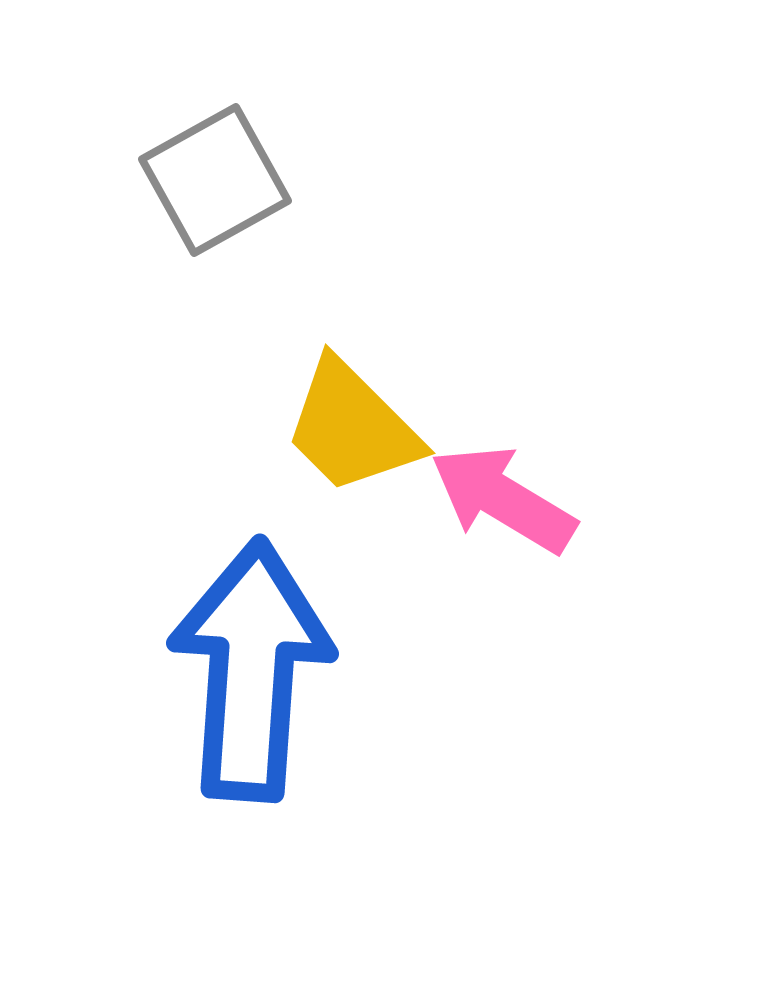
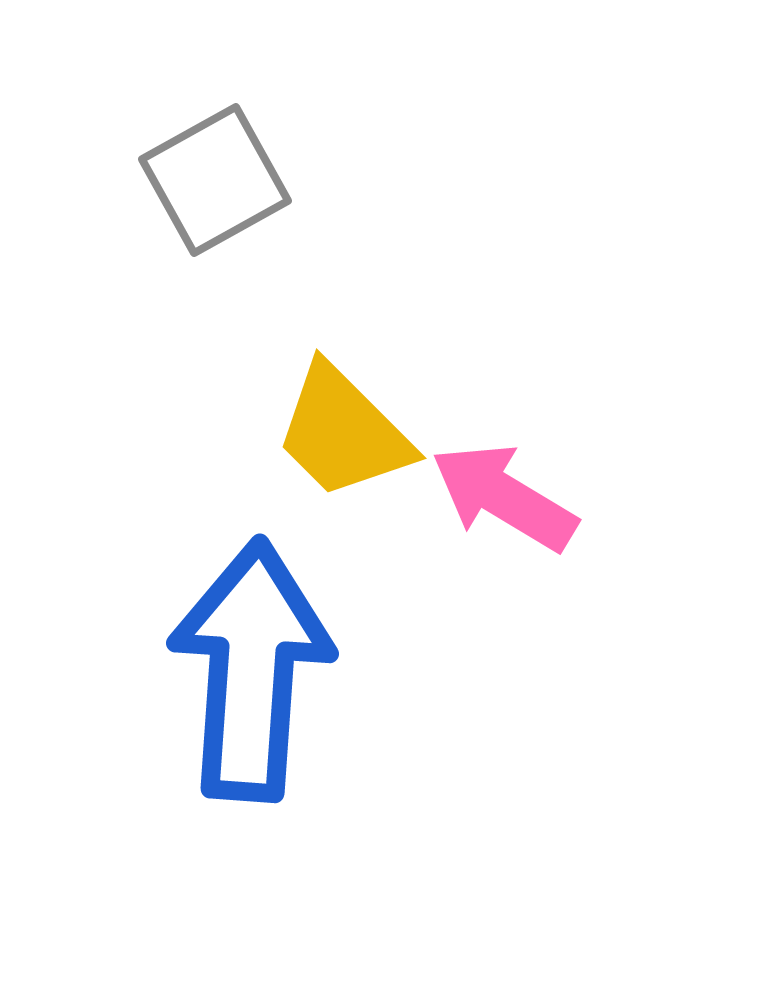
yellow trapezoid: moved 9 px left, 5 px down
pink arrow: moved 1 px right, 2 px up
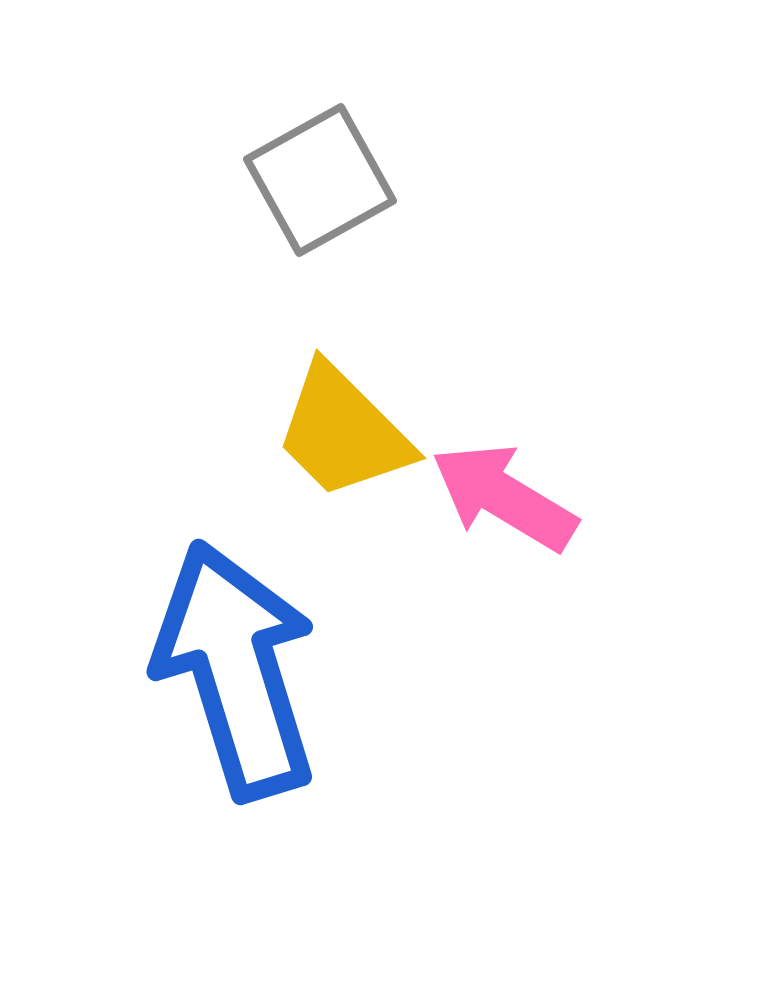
gray square: moved 105 px right
blue arrow: moved 15 px left; rotated 21 degrees counterclockwise
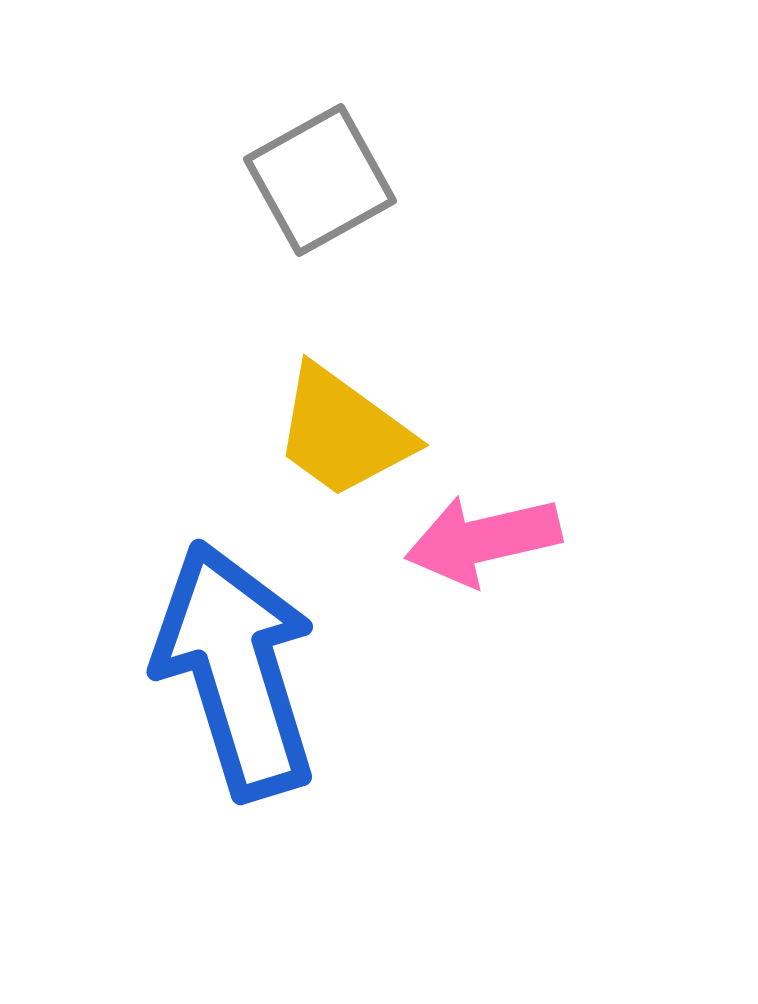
yellow trapezoid: rotated 9 degrees counterclockwise
pink arrow: moved 21 px left, 43 px down; rotated 44 degrees counterclockwise
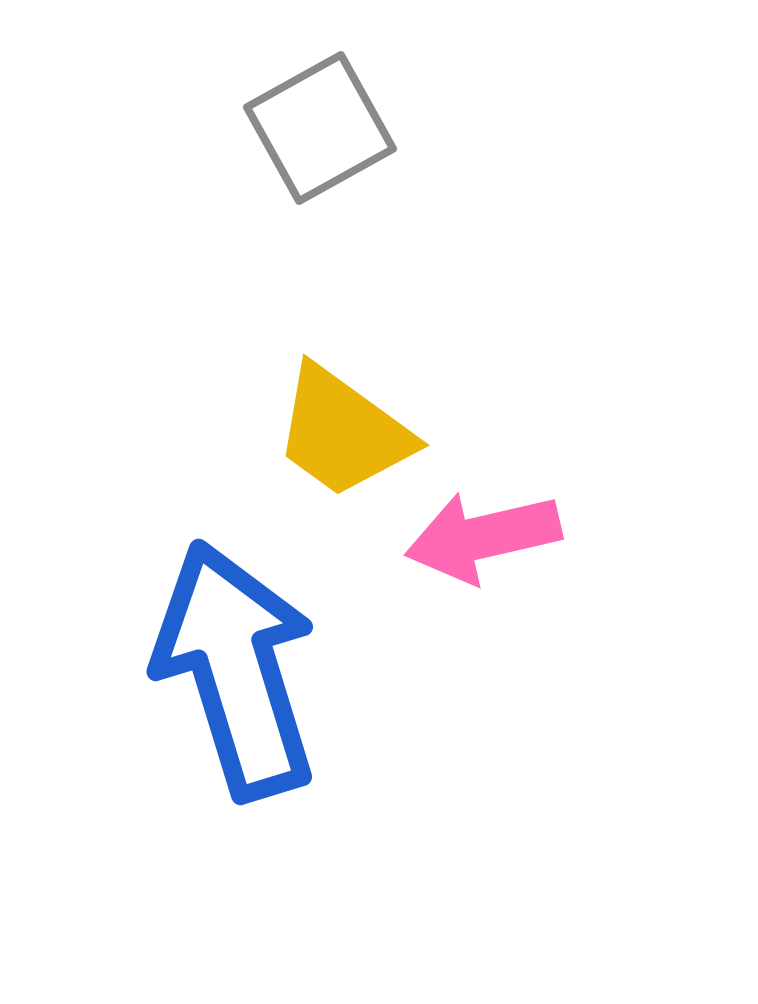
gray square: moved 52 px up
pink arrow: moved 3 px up
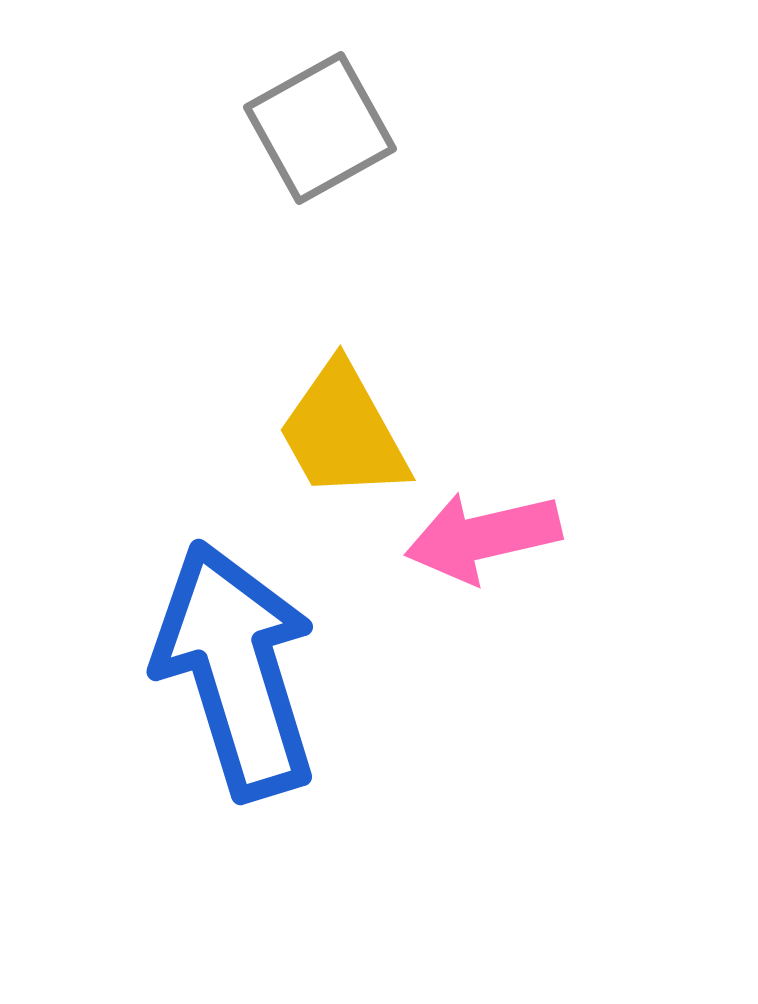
yellow trapezoid: rotated 25 degrees clockwise
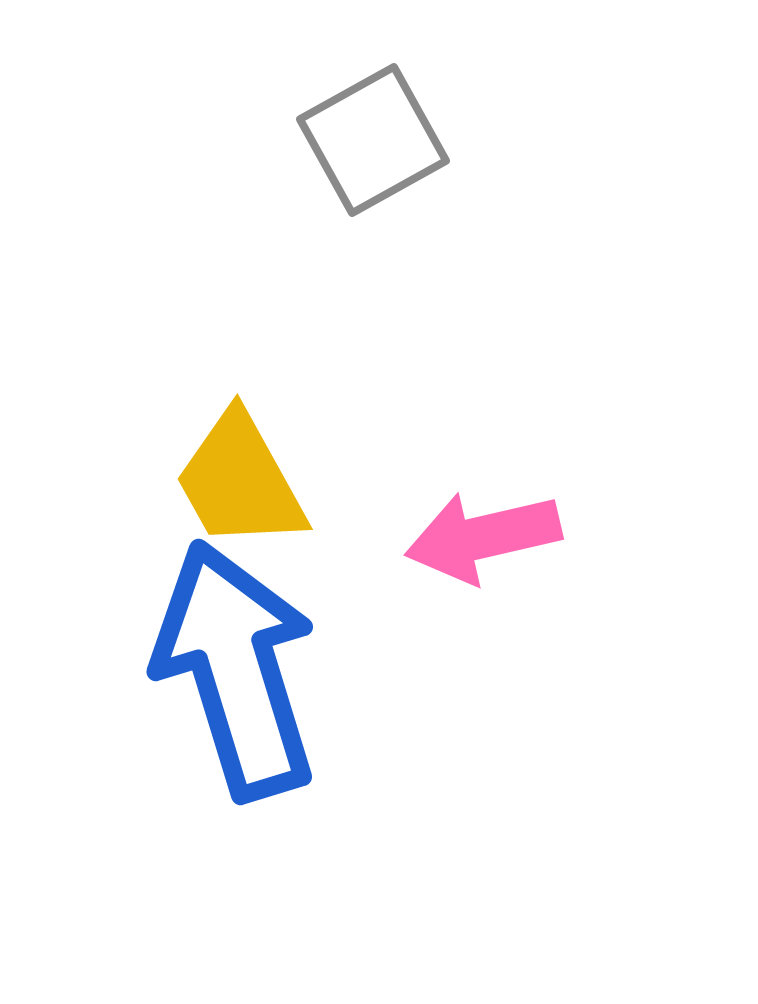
gray square: moved 53 px right, 12 px down
yellow trapezoid: moved 103 px left, 49 px down
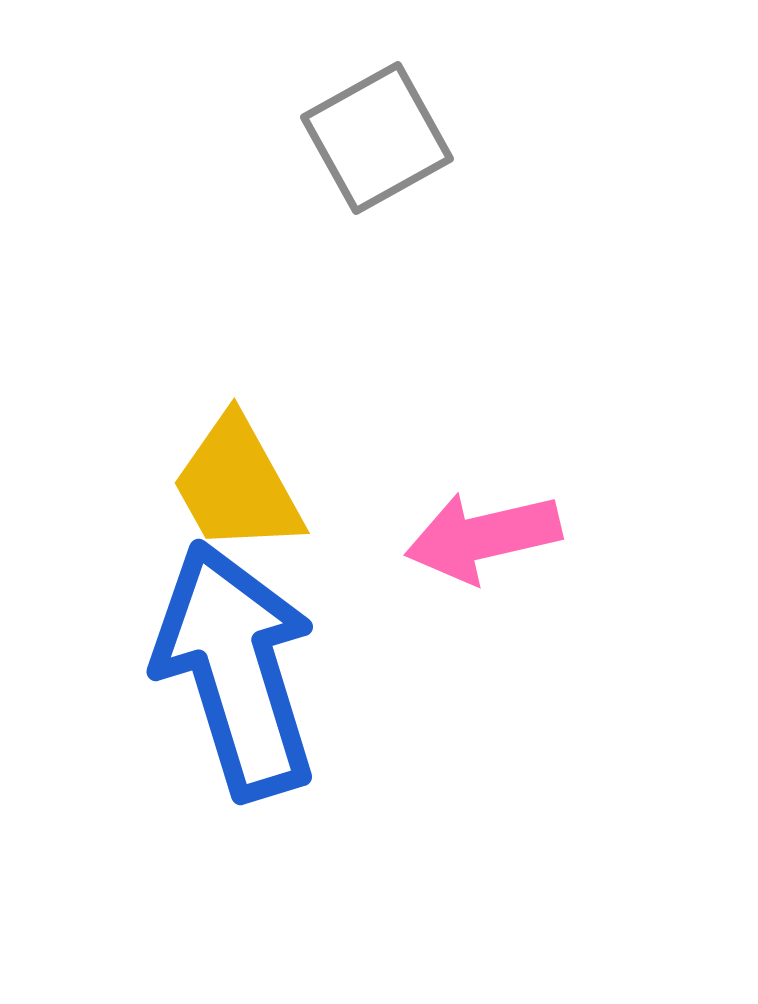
gray square: moved 4 px right, 2 px up
yellow trapezoid: moved 3 px left, 4 px down
